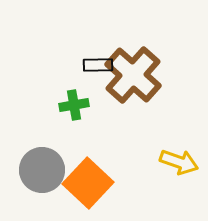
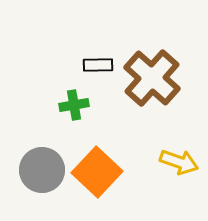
brown cross: moved 19 px right, 3 px down
orange square: moved 9 px right, 11 px up
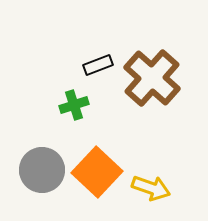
black rectangle: rotated 20 degrees counterclockwise
green cross: rotated 8 degrees counterclockwise
yellow arrow: moved 28 px left, 26 px down
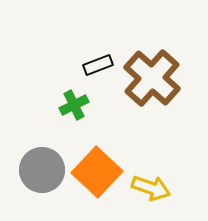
green cross: rotated 8 degrees counterclockwise
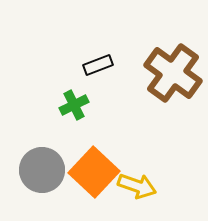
brown cross: moved 21 px right, 5 px up; rotated 6 degrees counterclockwise
orange square: moved 3 px left
yellow arrow: moved 14 px left, 2 px up
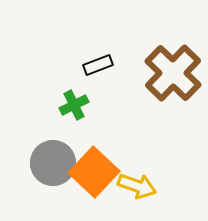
brown cross: rotated 8 degrees clockwise
gray circle: moved 11 px right, 7 px up
